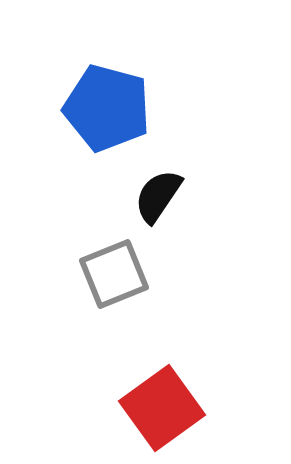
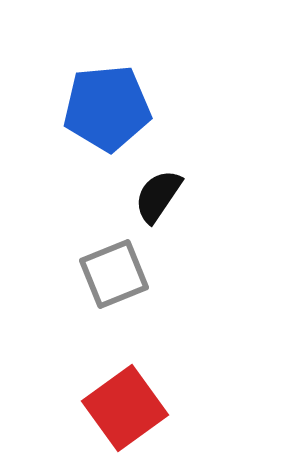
blue pentagon: rotated 20 degrees counterclockwise
red square: moved 37 px left
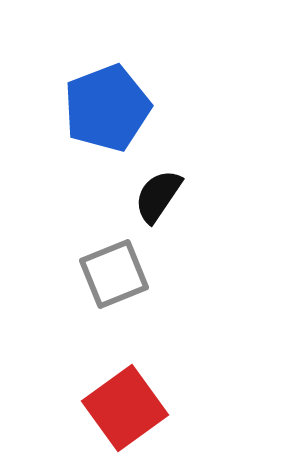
blue pentagon: rotated 16 degrees counterclockwise
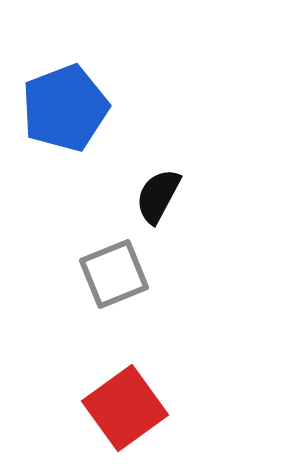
blue pentagon: moved 42 px left
black semicircle: rotated 6 degrees counterclockwise
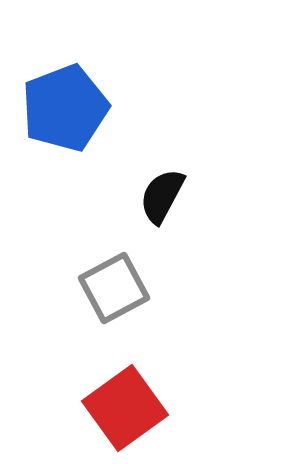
black semicircle: moved 4 px right
gray square: moved 14 px down; rotated 6 degrees counterclockwise
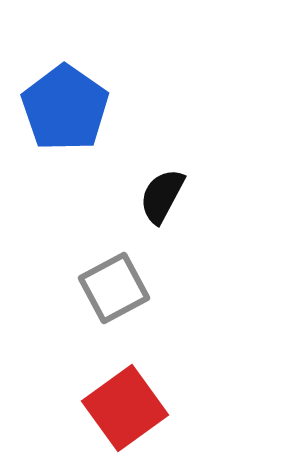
blue pentagon: rotated 16 degrees counterclockwise
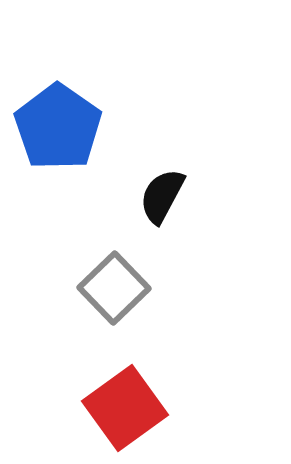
blue pentagon: moved 7 px left, 19 px down
gray square: rotated 16 degrees counterclockwise
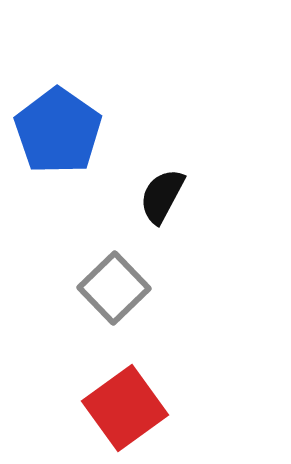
blue pentagon: moved 4 px down
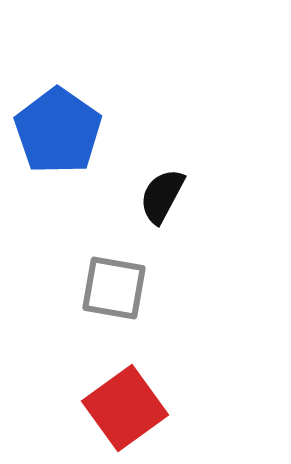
gray square: rotated 36 degrees counterclockwise
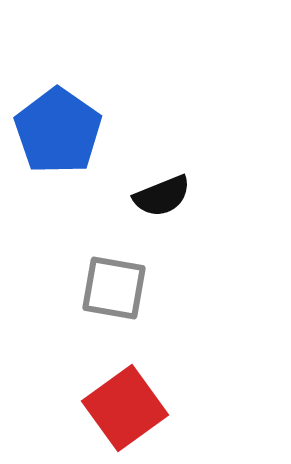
black semicircle: rotated 140 degrees counterclockwise
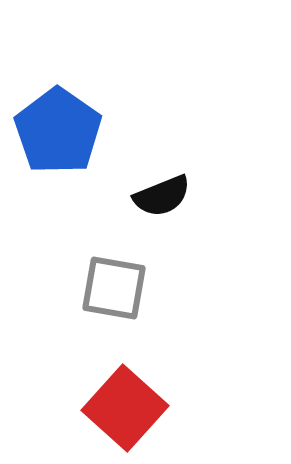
red square: rotated 12 degrees counterclockwise
